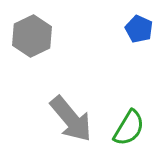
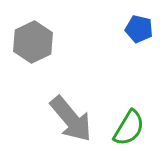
blue pentagon: rotated 12 degrees counterclockwise
gray hexagon: moved 1 px right, 6 px down
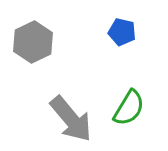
blue pentagon: moved 17 px left, 3 px down
green semicircle: moved 20 px up
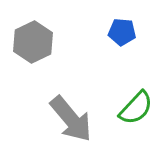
blue pentagon: rotated 8 degrees counterclockwise
green semicircle: moved 7 px right; rotated 12 degrees clockwise
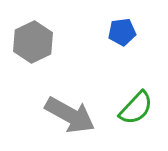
blue pentagon: rotated 12 degrees counterclockwise
gray arrow: moved 1 px left, 4 px up; rotated 21 degrees counterclockwise
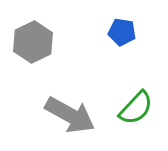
blue pentagon: rotated 16 degrees clockwise
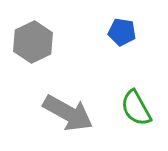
green semicircle: rotated 108 degrees clockwise
gray arrow: moved 2 px left, 2 px up
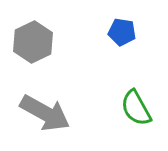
gray arrow: moved 23 px left
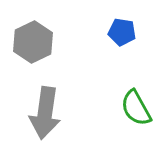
gray arrow: rotated 69 degrees clockwise
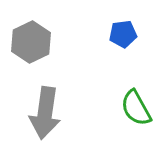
blue pentagon: moved 1 px right, 2 px down; rotated 16 degrees counterclockwise
gray hexagon: moved 2 px left
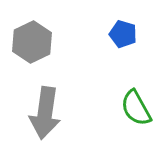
blue pentagon: rotated 24 degrees clockwise
gray hexagon: moved 1 px right
